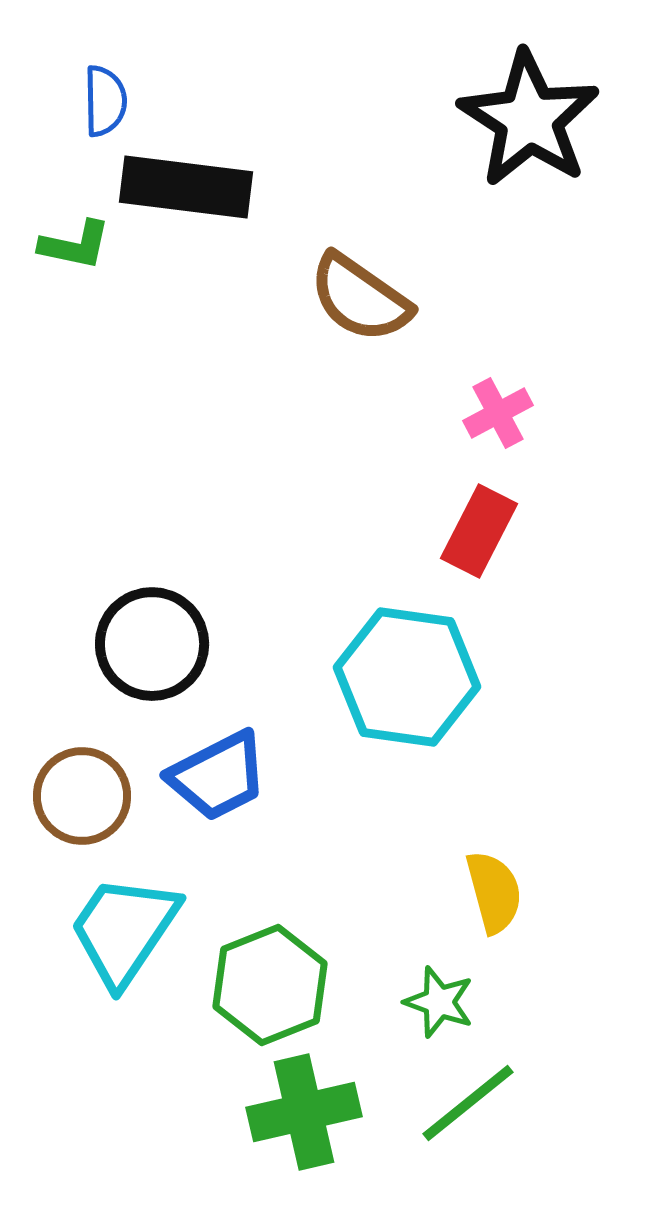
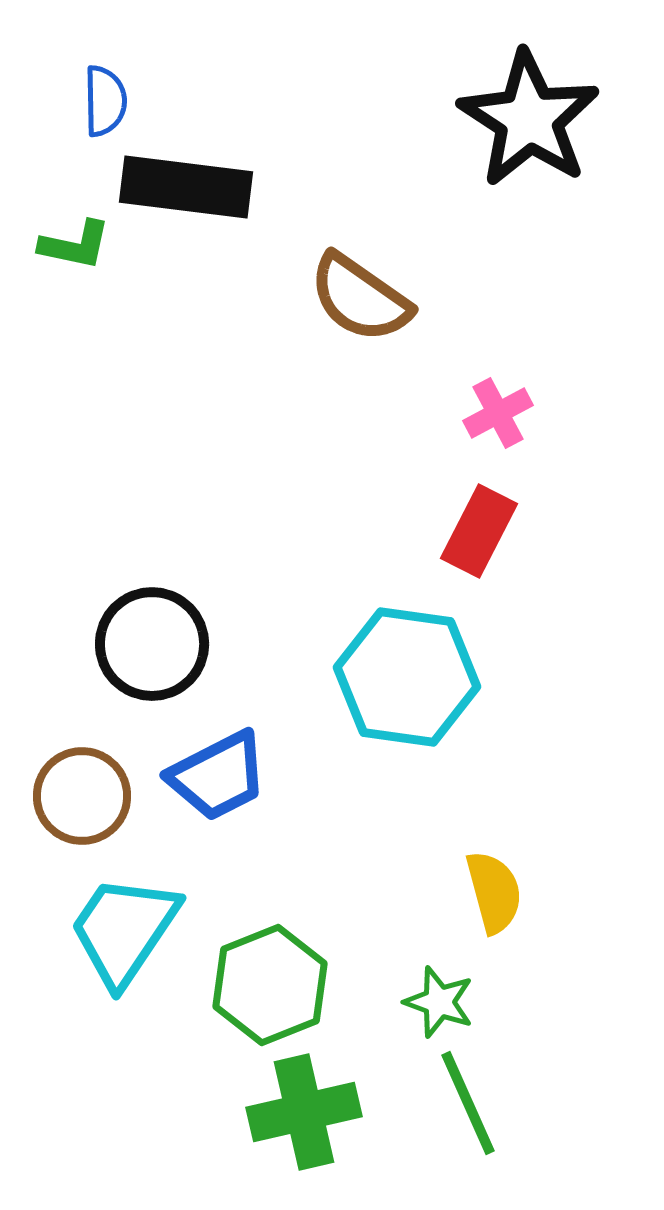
green line: rotated 75 degrees counterclockwise
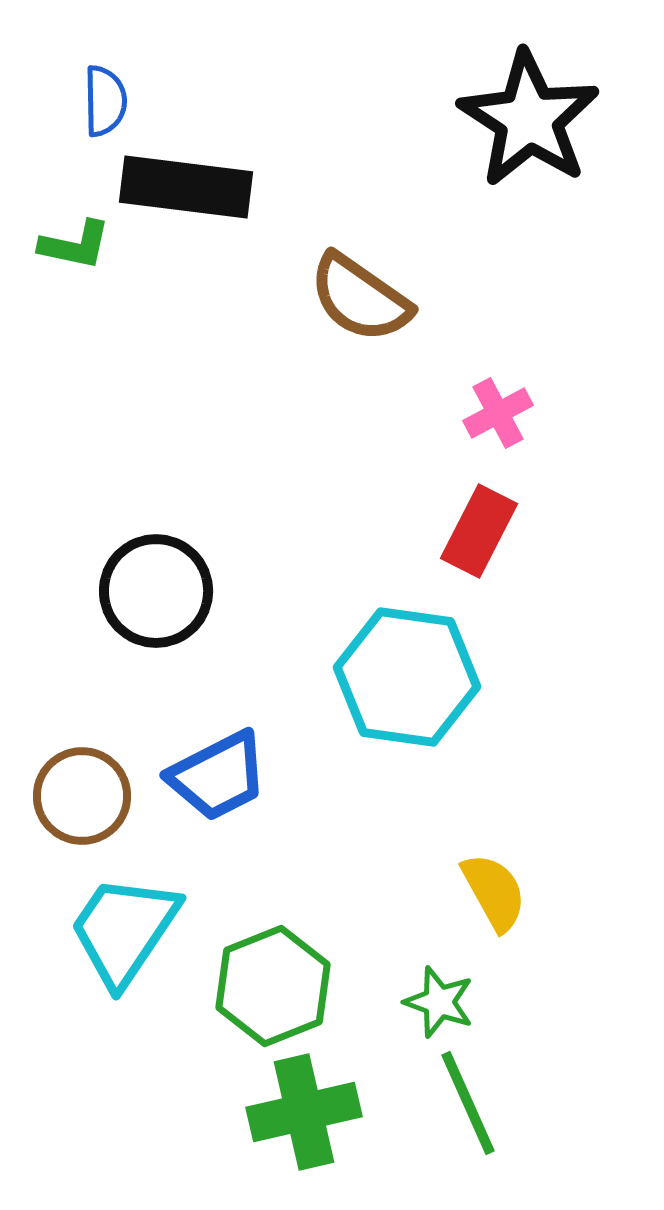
black circle: moved 4 px right, 53 px up
yellow semicircle: rotated 14 degrees counterclockwise
green hexagon: moved 3 px right, 1 px down
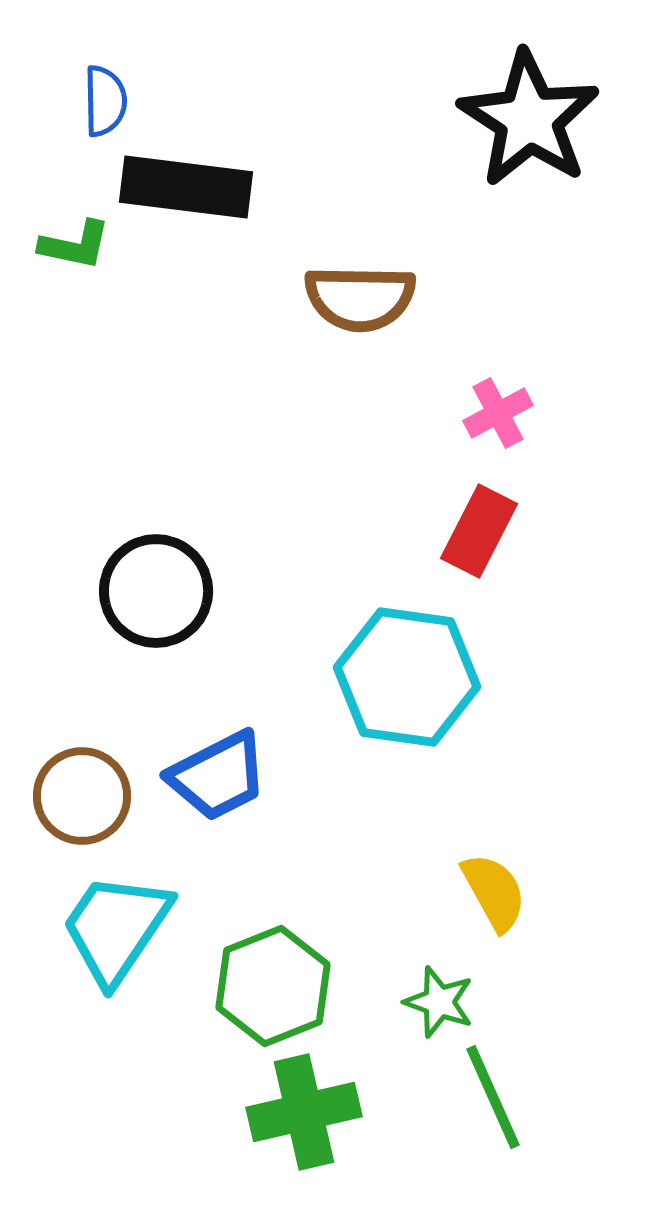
brown semicircle: rotated 34 degrees counterclockwise
cyan trapezoid: moved 8 px left, 2 px up
green line: moved 25 px right, 6 px up
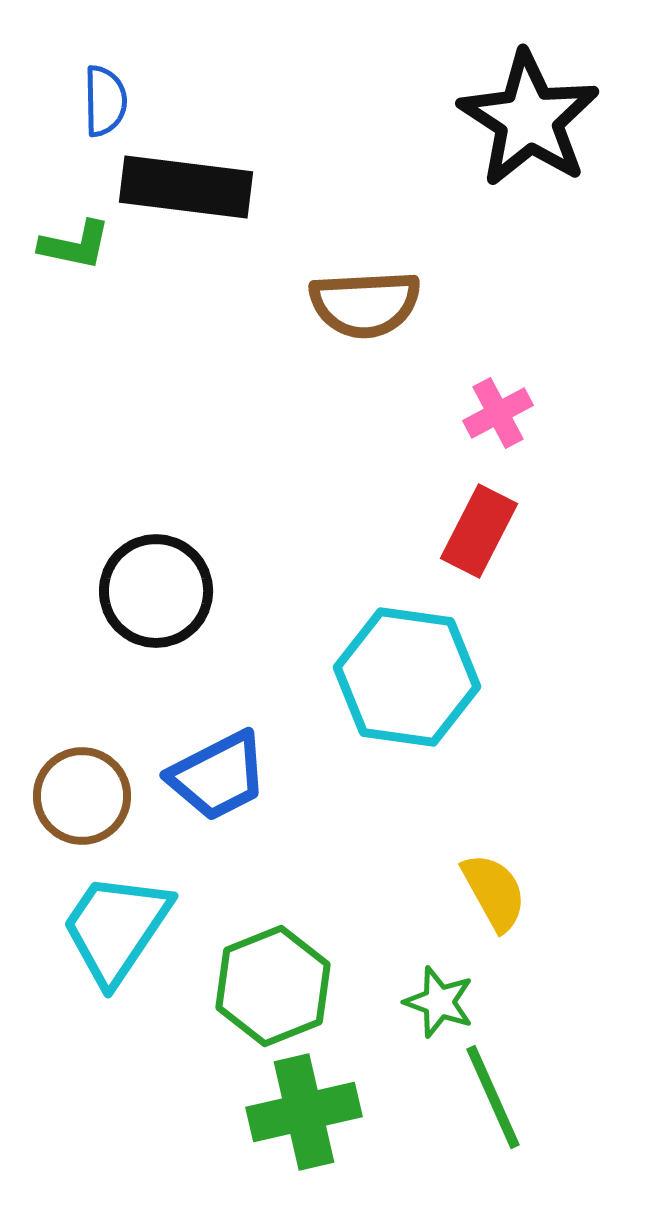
brown semicircle: moved 5 px right, 6 px down; rotated 4 degrees counterclockwise
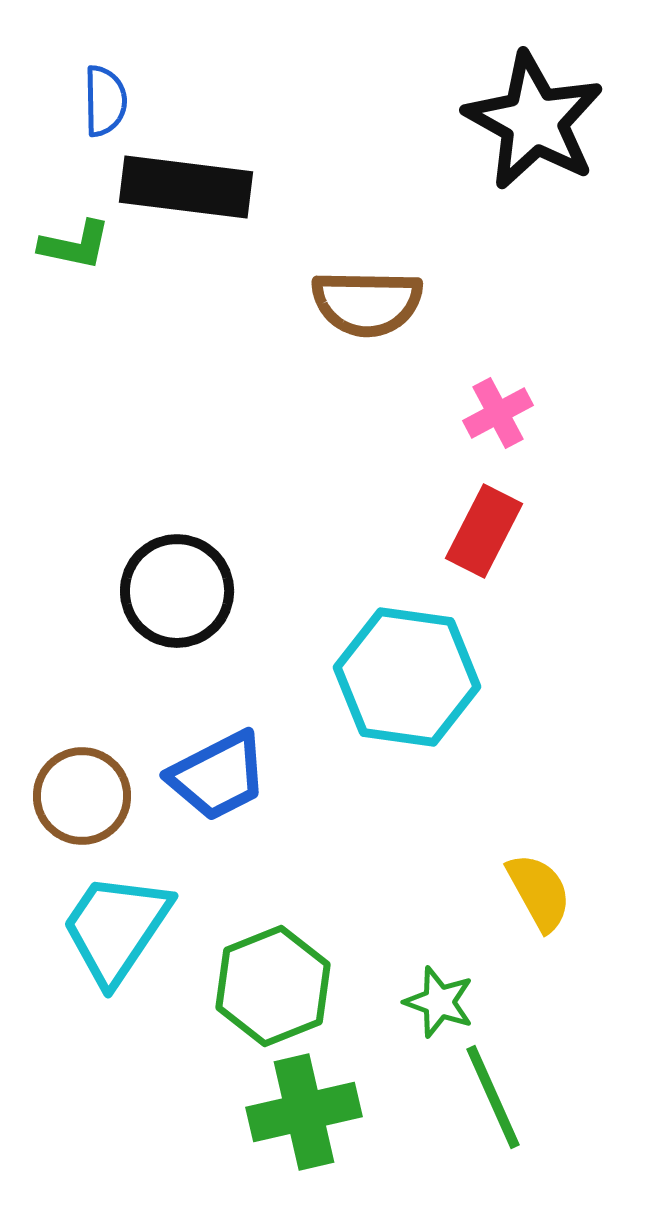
black star: moved 5 px right, 2 px down; rotated 4 degrees counterclockwise
brown semicircle: moved 2 px right, 1 px up; rotated 4 degrees clockwise
red rectangle: moved 5 px right
black circle: moved 21 px right
yellow semicircle: moved 45 px right
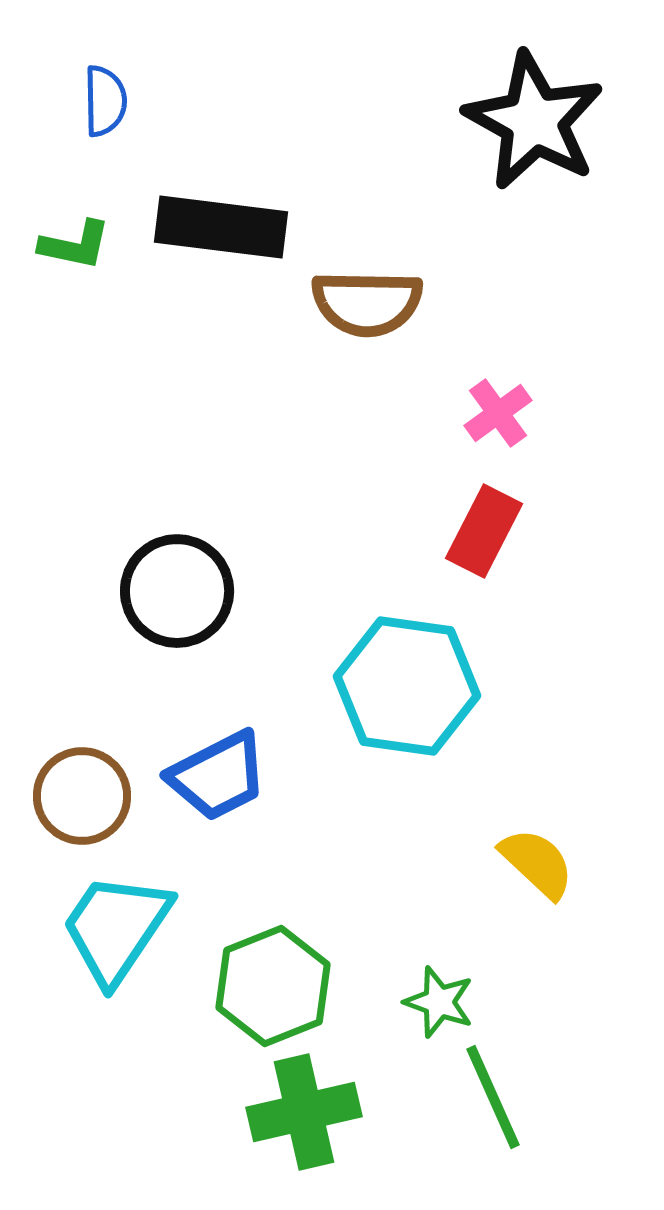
black rectangle: moved 35 px right, 40 px down
pink cross: rotated 8 degrees counterclockwise
cyan hexagon: moved 9 px down
yellow semicircle: moved 2 px left, 29 px up; rotated 18 degrees counterclockwise
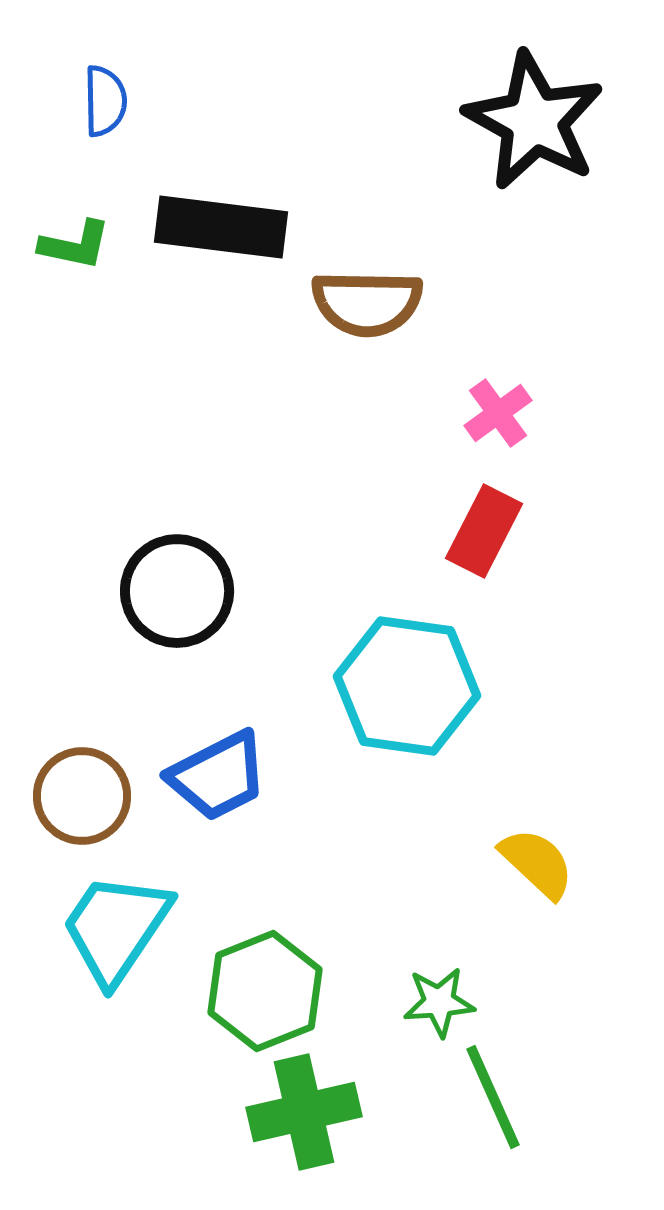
green hexagon: moved 8 px left, 5 px down
green star: rotated 24 degrees counterclockwise
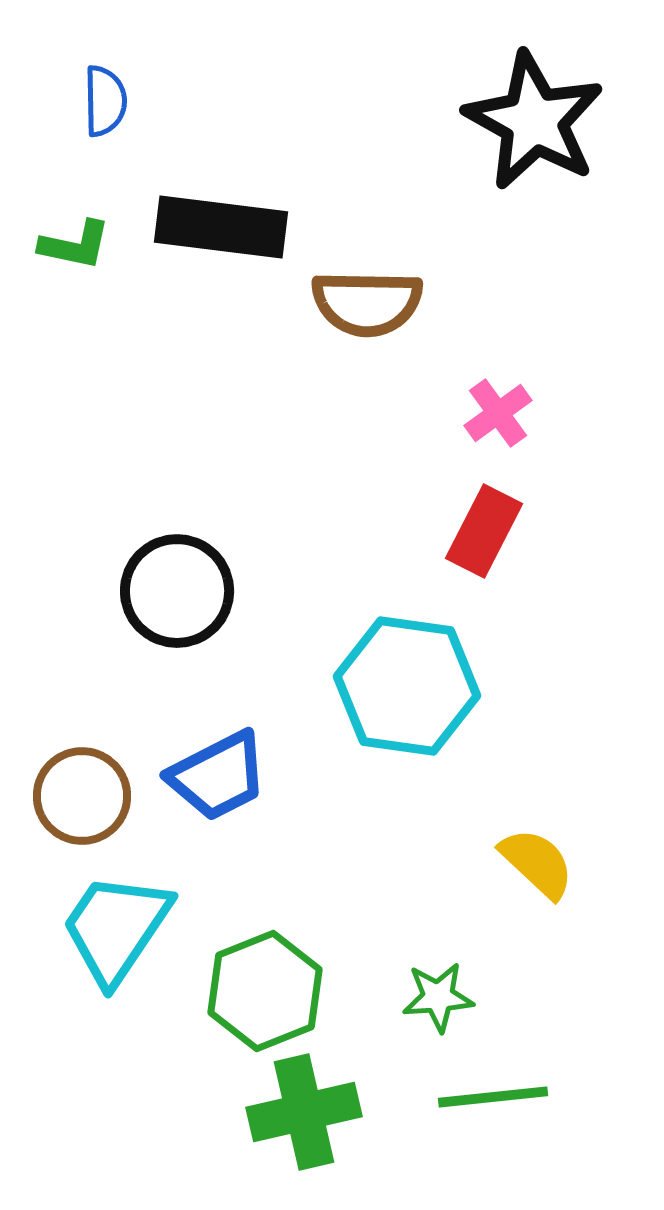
green star: moved 1 px left, 5 px up
green line: rotated 72 degrees counterclockwise
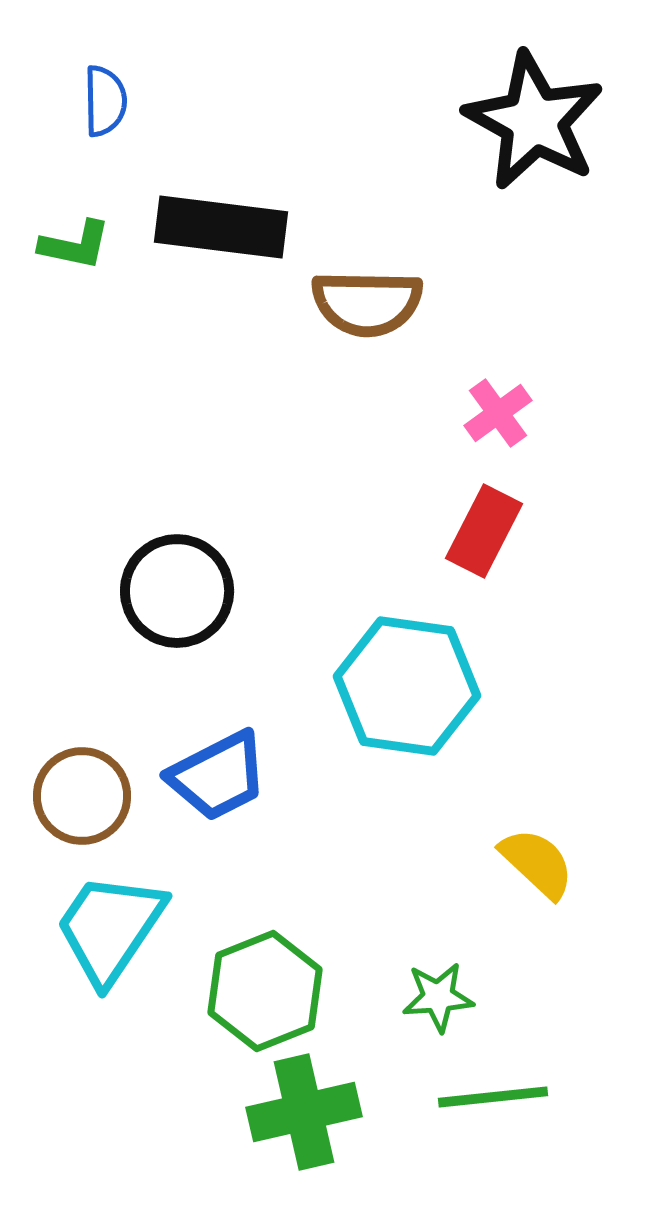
cyan trapezoid: moved 6 px left
